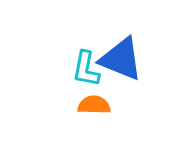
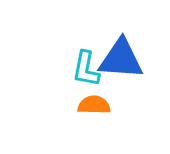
blue triangle: rotated 18 degrees counterclockwise
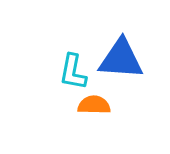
cyan L-shape: moved 13 px left, 3 px down
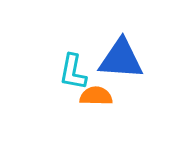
orange semicircle: moved 2 px right, 9 px up
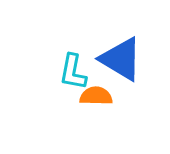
blue triangle: rotated 27 degrees clockwise
